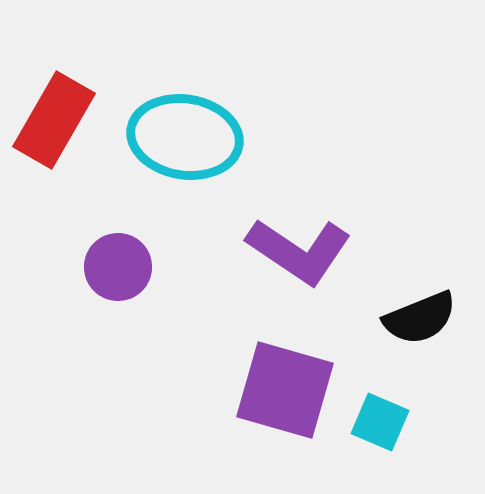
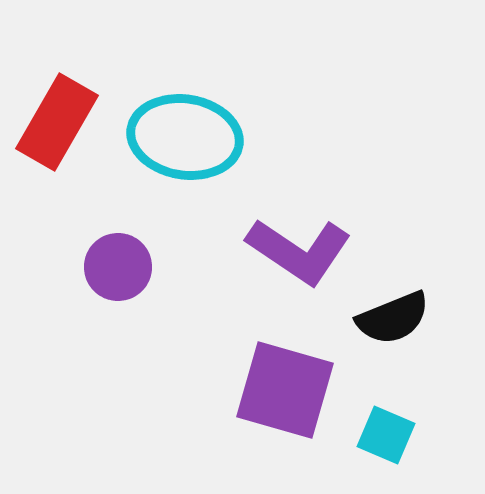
red rectangle: moved 3 px right, 2 px down
black semicircle: moved 27 px left
cyan square: moved 6 px right, 13 px down
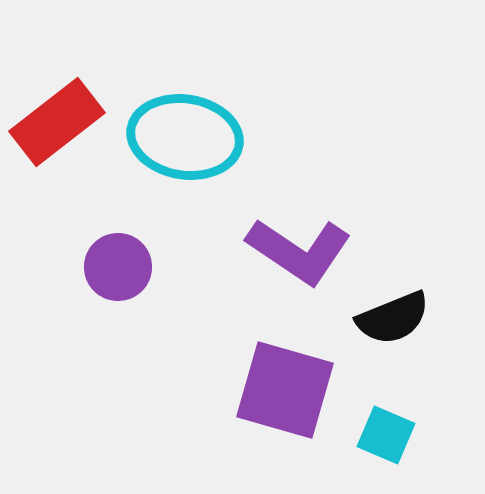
red rectangle: rotated 22 degrees clockwise
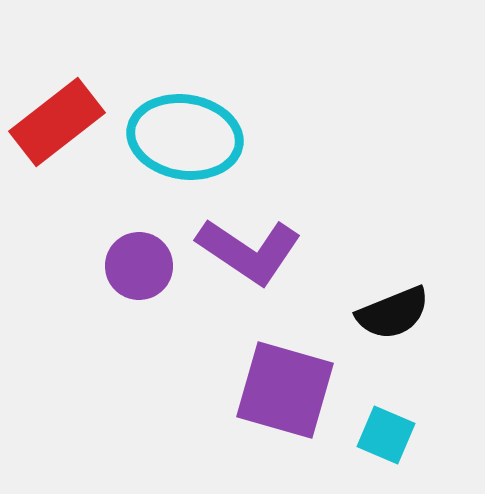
purple L-shape: moved 50 px left
purple circle: moved 21 px right, 1 px up
black semicircle: moved 5 px up
